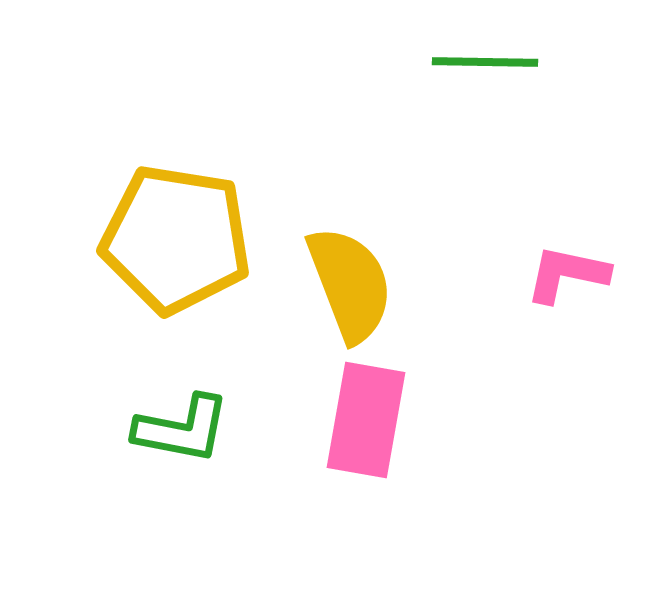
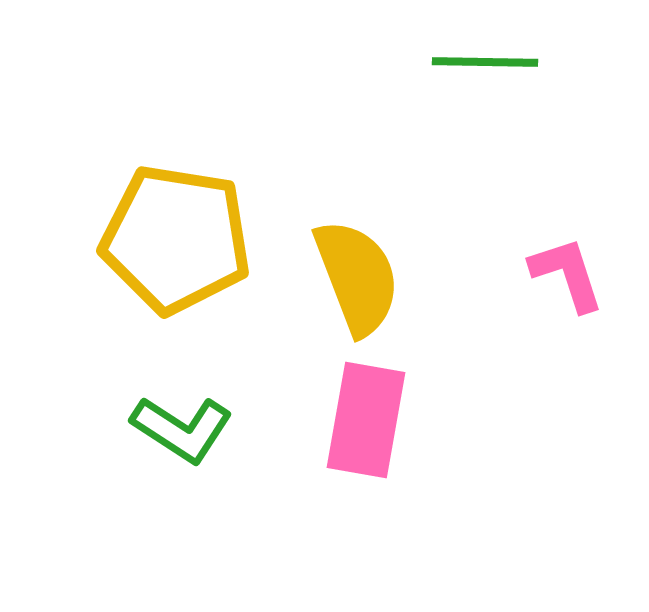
pink L-shape: rotated 60 degrees clockwise
yellow semicircle: moved 7 px right, 7 px up
green L-shape: rotated 22 degrees clockwise
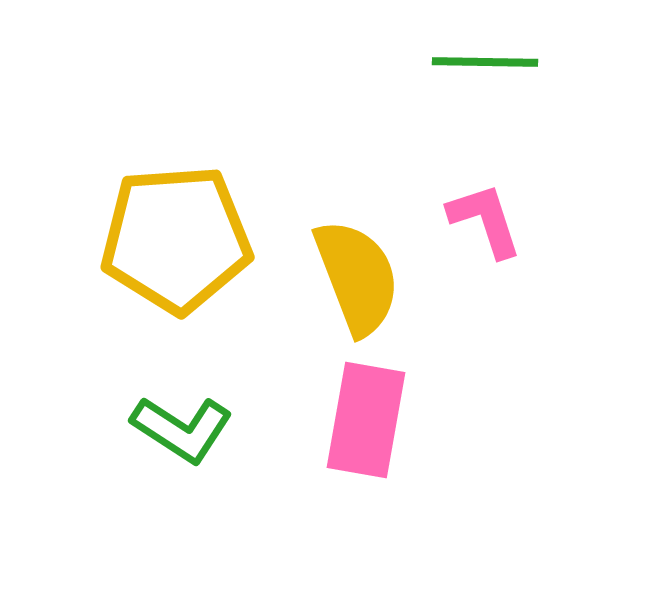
yellow pentagon: rotated 13 degrees counterclockwise
pink L-shape: moved 82 px left, 54 px up
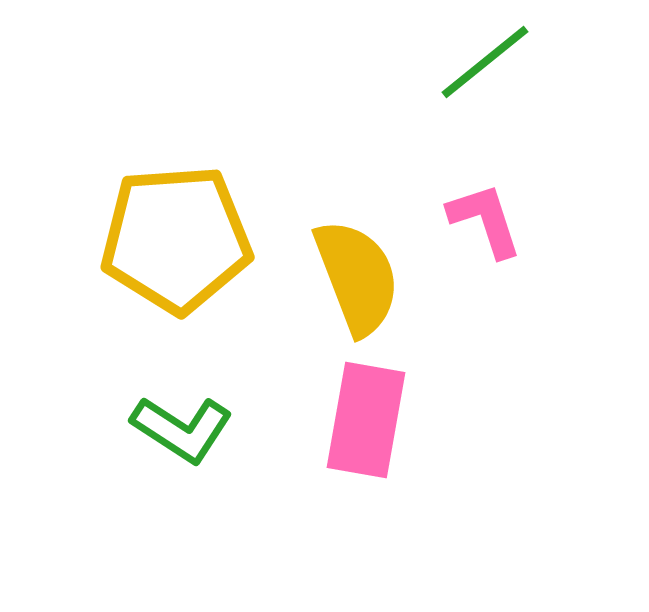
green line: rotated 40 degrees counterclockwise
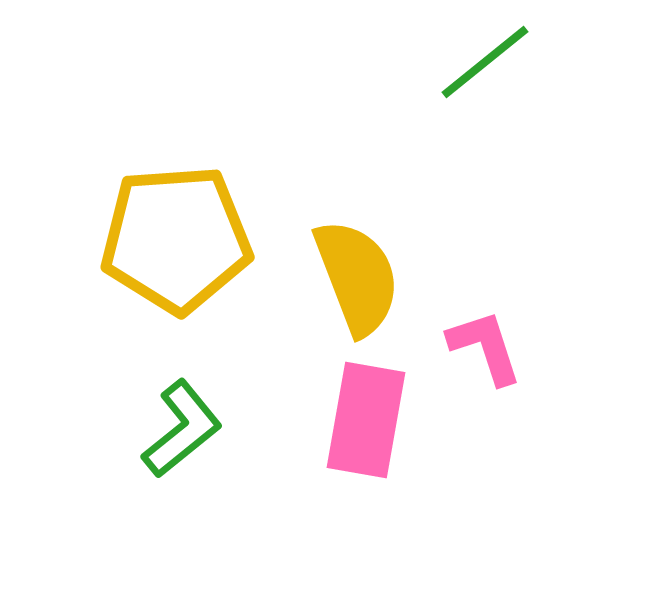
pink L-shape: moved 127 px down
green L-shape: rotated 72 degrees counterclockwise
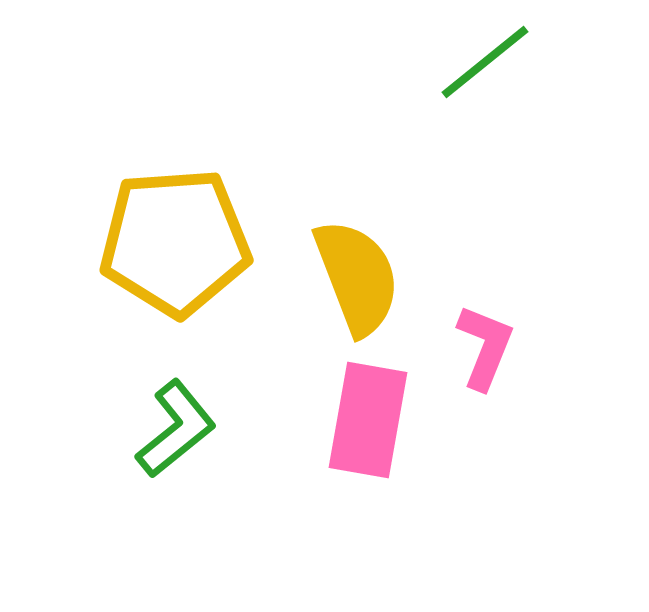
yellow pentagon: moved 1 px left, 3 px down
pink L-shape: rotated 40 degrees clockwise
pink rectangle: moved 2 px right
green L-shape: moved 6 px left
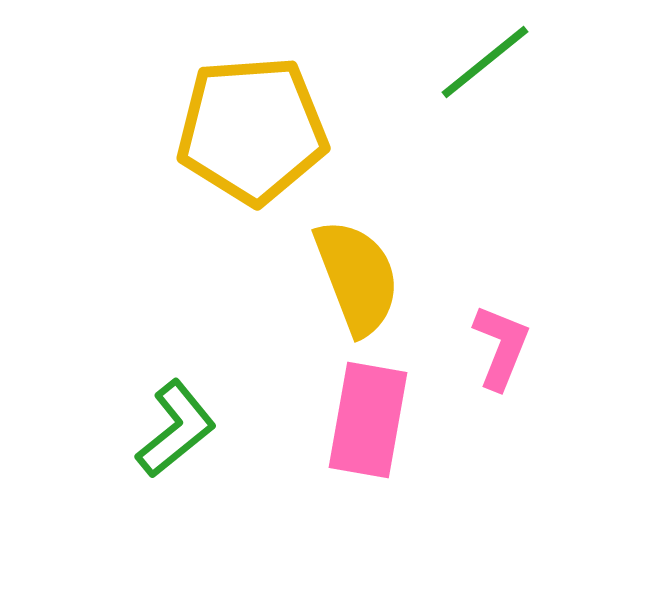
yellow pentagon: moved 77 px right, 112 px up
pink L-shape: moved 16 px right
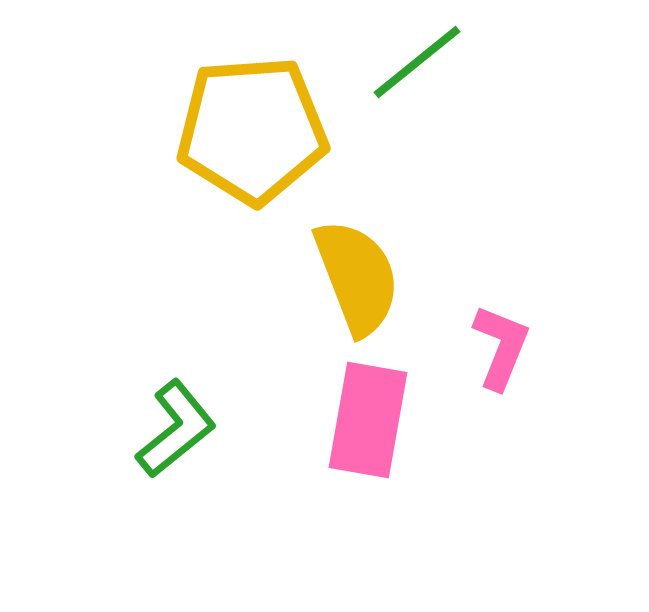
green line: moved 68 px left
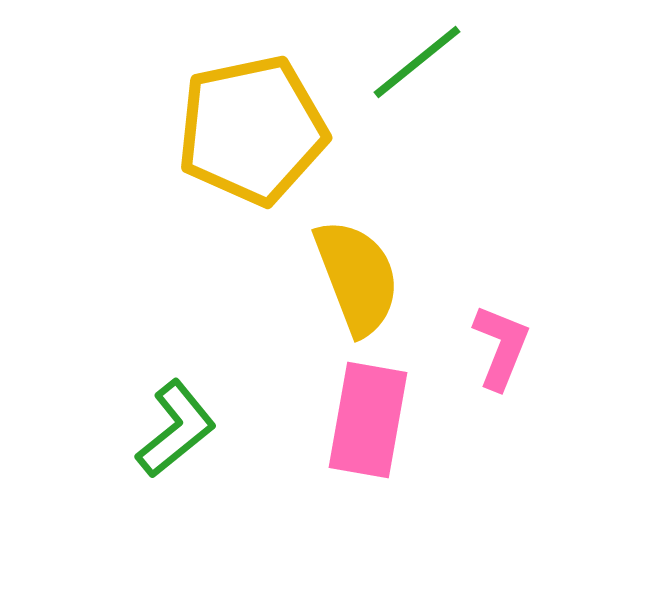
yellow pentagon: rotated 8 degrees counterclockwise
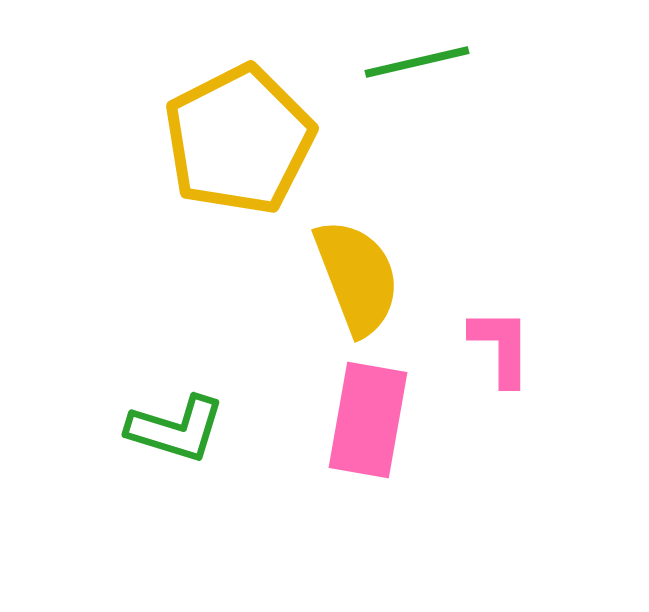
green line: rotated 26 degrees clockwise
yellow pentagon: moved 13 px left, 10 px down; rotated 15 degrees counterclockwise
pink L-shape: rotated 22 degrees counterclockwise
green L-shape: rotated 56 degrees clockwise
